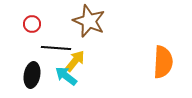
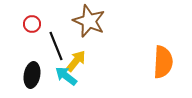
black line: moved 2 px up; rotated 64 degrees clockwise
yellow arrow: moved 1 px right
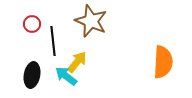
brown star: moved 2 px right
black line: moved 3 px left, 5 px up; rotated 16 degrees clockwise
yellow arrow: moved 1 px right, 1 px down
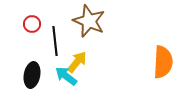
brown star: moved 2 px left
black line: moved 2 px right
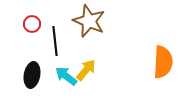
yellow arrow: moved 9 px right, 8 px down
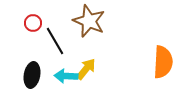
red circle: moved 1 px right, 1 px up
black line: rotated 24 degrees counterclockwise
yellow arrow: moved 1 px up
cyan arrow: rotated 35 degrees counterclockwise
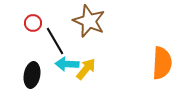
orange semicircle: moved 1 px left, 1 px down
cyan arrow: moved 1 px right, 12 px up
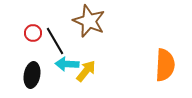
red circle: moved 10 px down
orange semicircle: moved 3 px right, 2 px down
yellow arrow: moved 2 px down
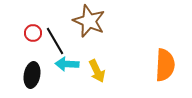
yellow arrow: moved 11 px right; rotated 115 degrees clockwise
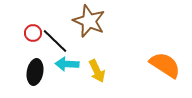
black line: rotated 16 degrees counterclockwise
orange semicircle: rotated 60 degrees counterclockwise
black ellipse: moved 3 px right, 3 px up
